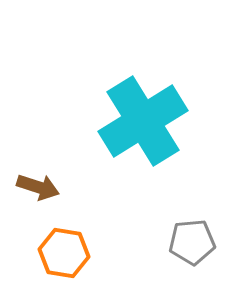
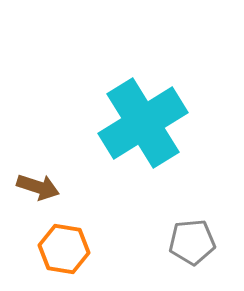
cyan cross: moved 2 px down
orange hexagon: moved 4 px up
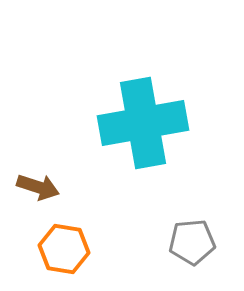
cyan cross: rotated 22 degrees clockwise
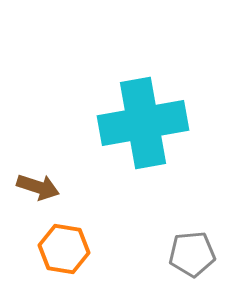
gray pentagon: moved 12 px down
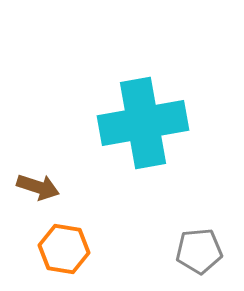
gray pentagon: moved 7 px right, 3 px up
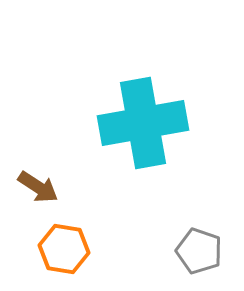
brown arrow: rotated 15 degrees clockwise
gray pentagon: rotated 24 degrees clockwise
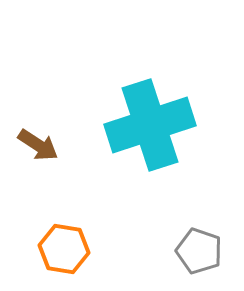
cyan cross: moved 7 px right, 2 px down; rotated 8 degrees counterclockwise
brown arrow: moved 42 px up
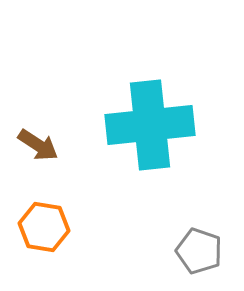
cyan cross: rotated 12 degrees clockwise
orange hexagon: moved 20 px left, 22 px up
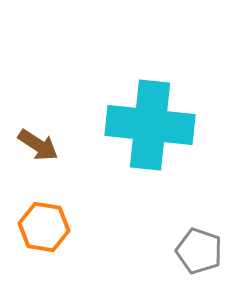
cyan cross: rotated 12 degrees clockwise
